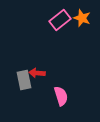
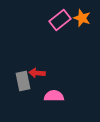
gray rectangle: moved 1 px left, 1 px down
pink semicircle: moved 7 px left; rotated 72 degrees counterclockwise
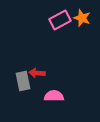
pink rectangle: rotated 10 degrees clockwise
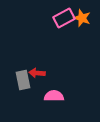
pink rectangle: moved 4 px right, 2 px up
gray rectangle: moved 1 px up
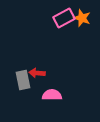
pink semicircle: moved 2 px left, 1 px up
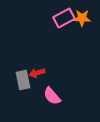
orange star: rotated 18 degrees counterclockwise
red arrow: rotated 21 degrees counterclockwise
pink semicircle: moved 1 px down; rotated 132 degrees counterclockwise
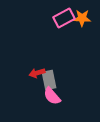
gray rectangle: moved 26 px right
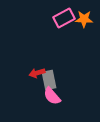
orange star: moved 2 px right, 1 px down
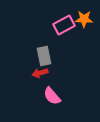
pink rectangle: moved 7 px down
red arrow: moved 3 px right
gray rectangle: moved 5 px left, 24 px up
